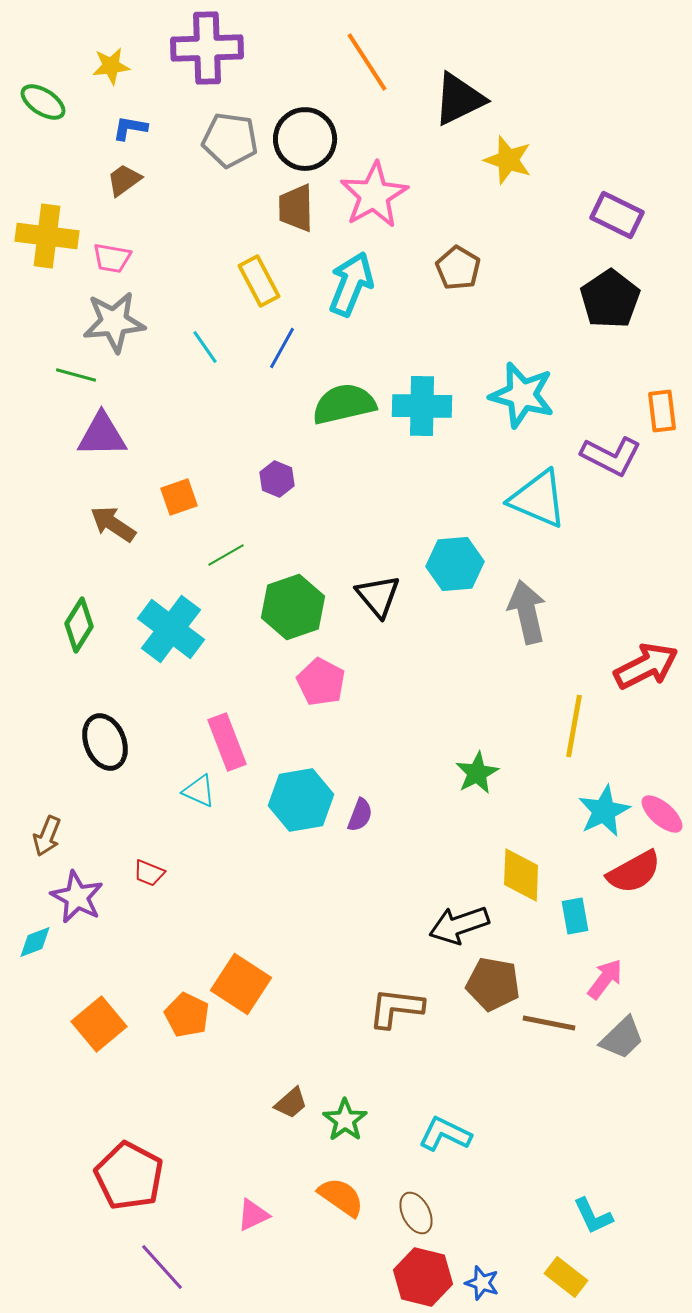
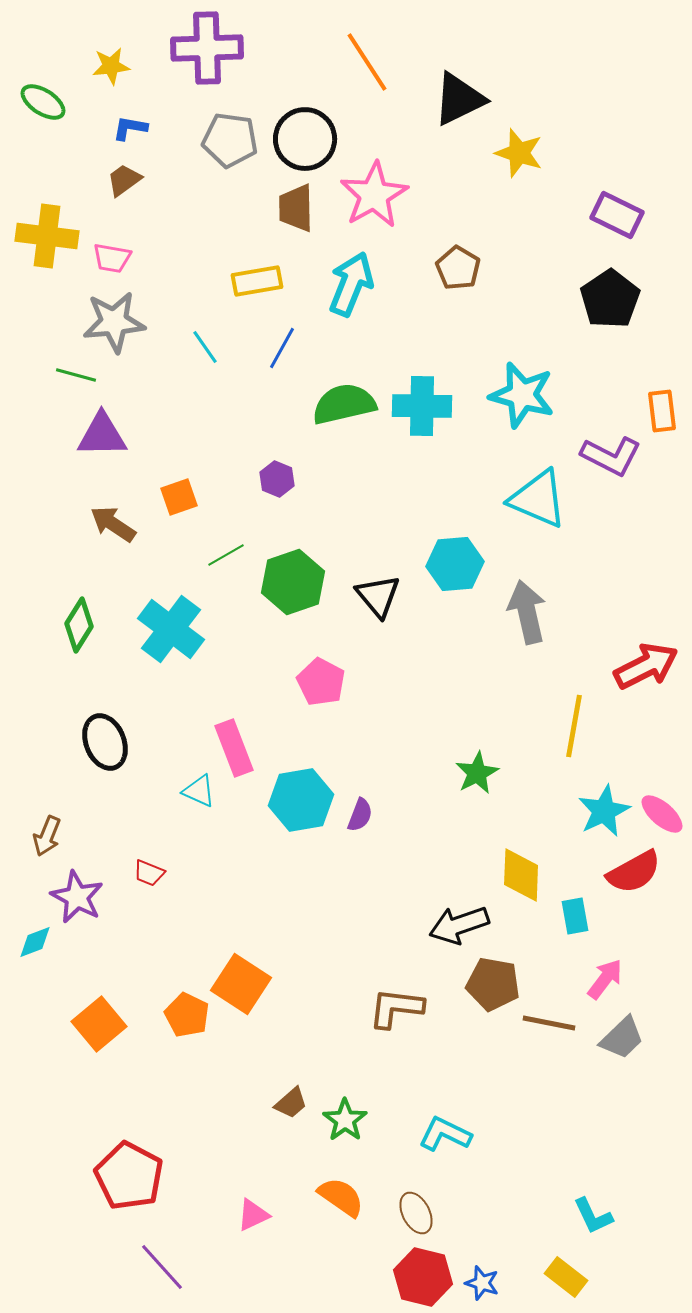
yellow star at (508, 160): moved 11 px right, 7 px up
yellow rectangle at (259, 281): moved 2 px left; rotated 72 degrees counterclockwise
green hexagon at (293, 607): moved 25 px up
pink rectangle at (227, 742): moved 7 px right, 6 px down
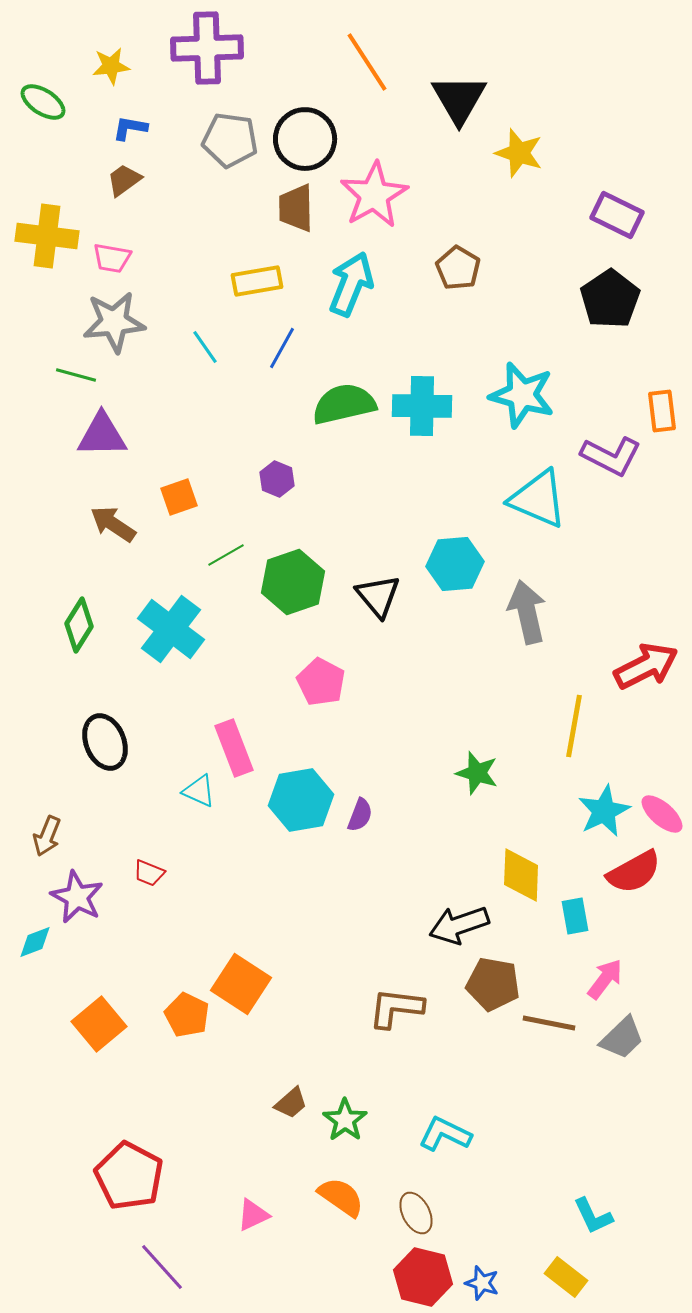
black triangle at (459, 99): rotated 34 degrees counterclockwise
green star at (477, 773): rotated 27 degrees counterclockwise
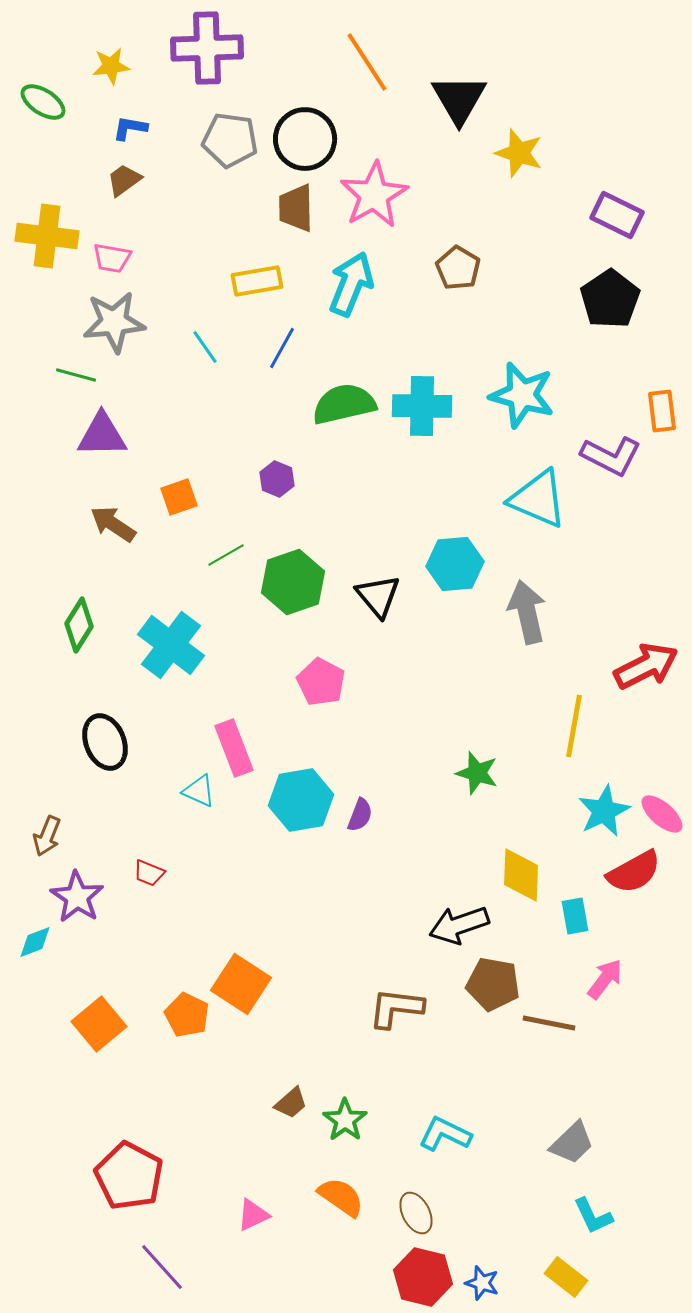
cyan cross at (171, 629): moved 16 px down
purple star at (77, 897): rotated 6 degrees clockwise
gray trapezoid at (622, 1038): moved 50 px left, 105 px down
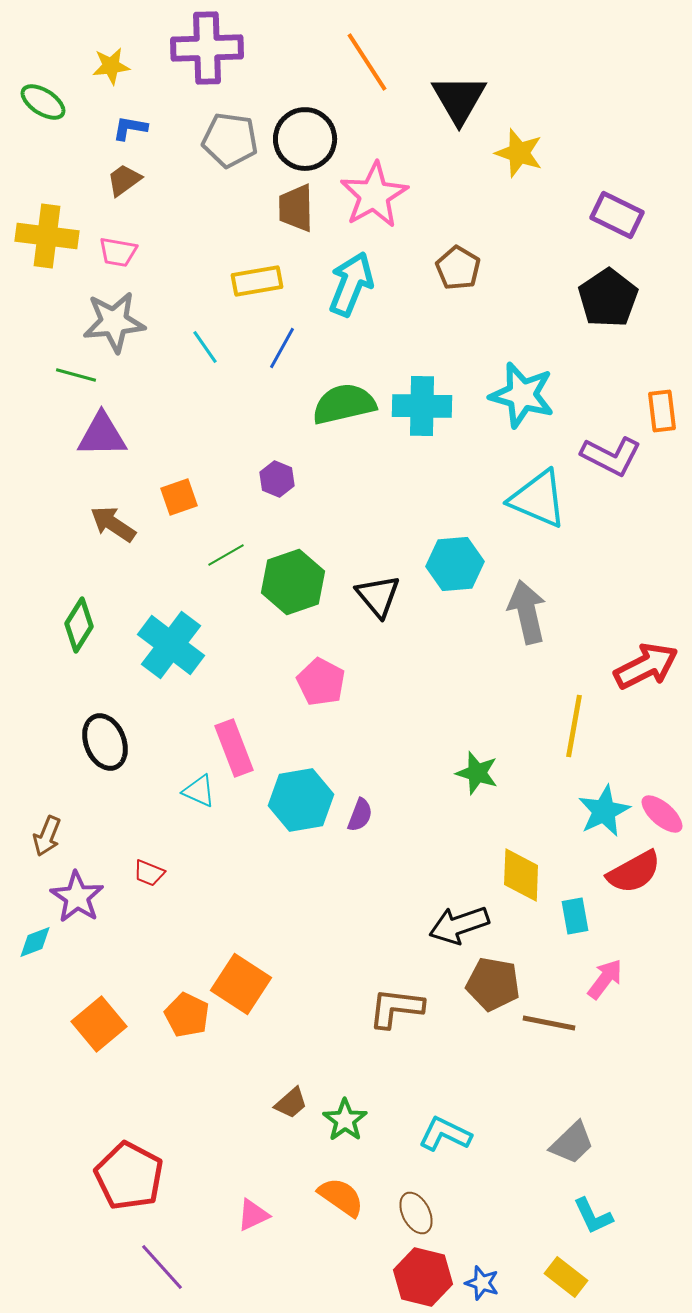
pink trapezoid at (112, 258): moved 6 px right, 6 px up
black pentagon at (610, 299): moved 2 px left, 1 px up
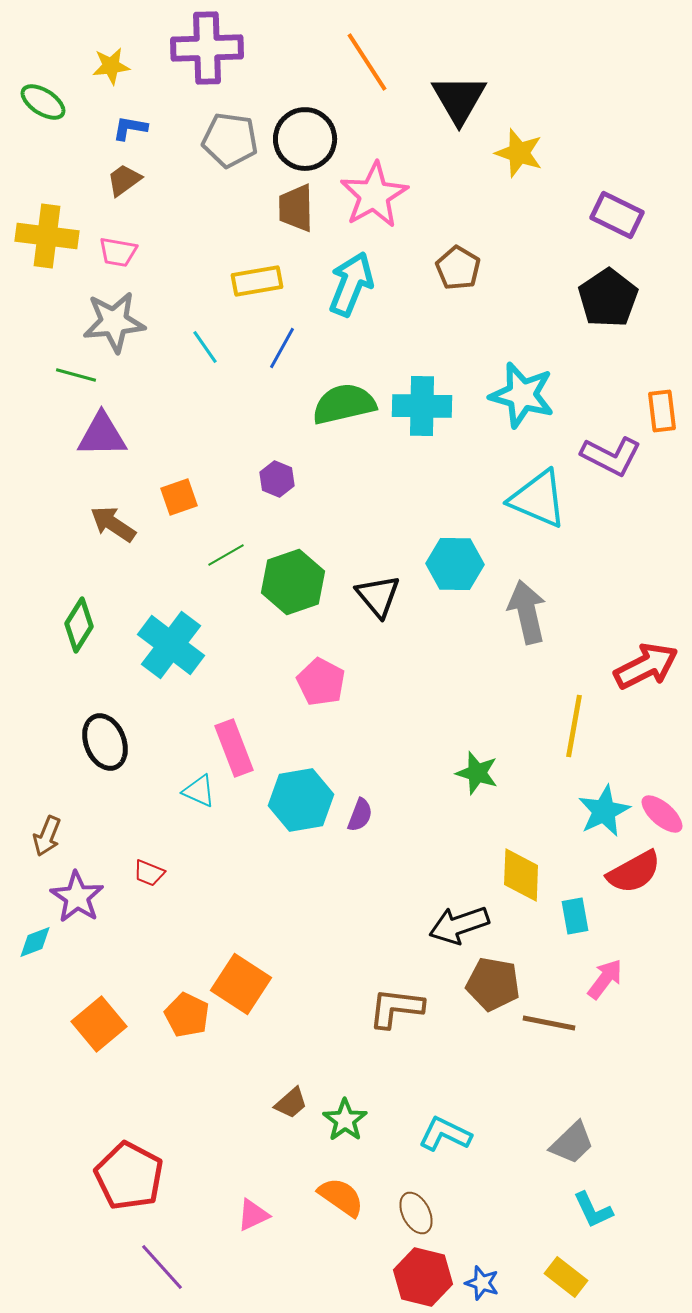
cyan hexagon at (455, 564): rotated 6 degrees clockwise
cyan L-shape at (593, 1216): moved 6 px up
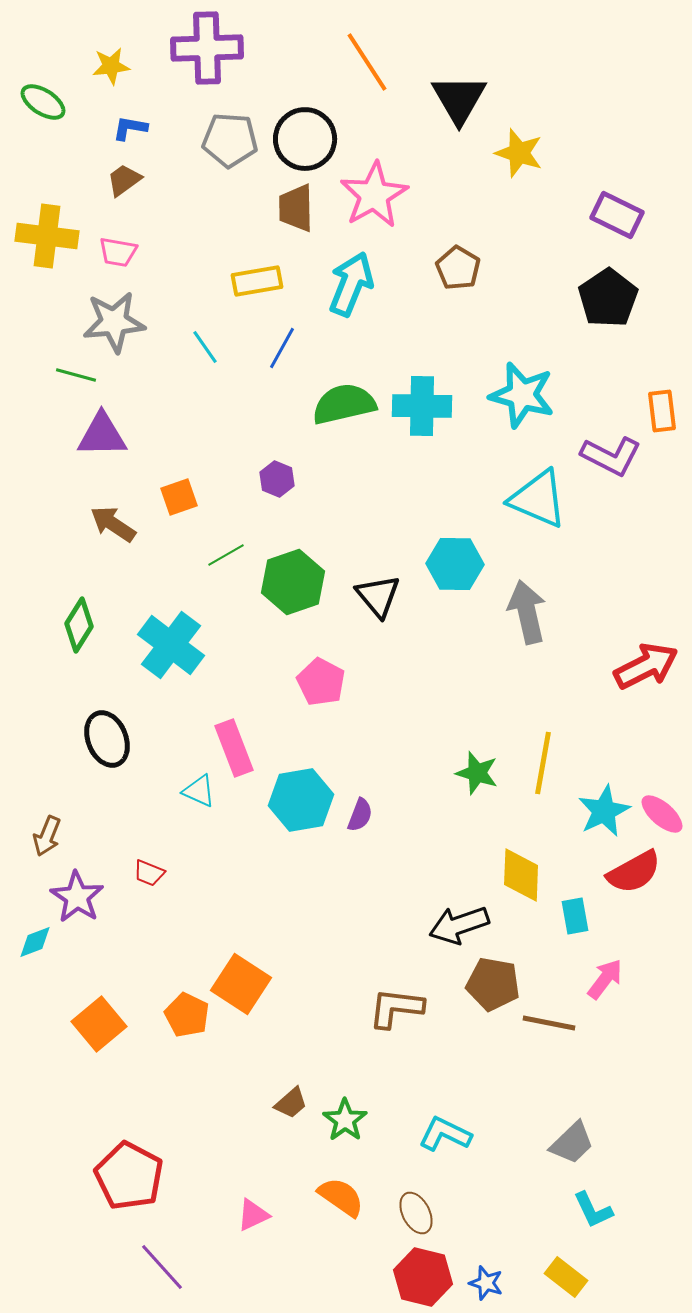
gray pentagon at (230, 140): rotated 4 degrees counterclockwise
yellow line at (574, 726): moved 31 px left, 37 px down
black ellipse at (105, 742): moved 2 px right, 3 px up
blue star at (482, 1283): moved 4 px right
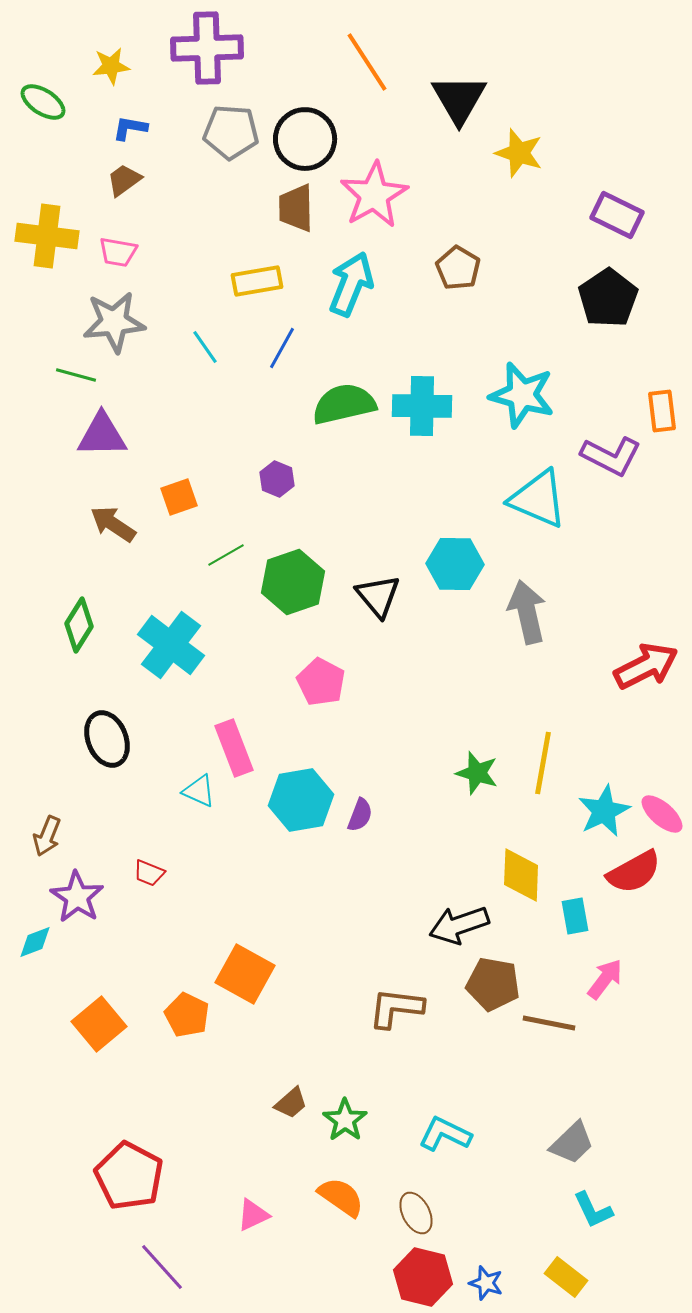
gray pentagon at (230, 140): moved 1 px right, 8 px up
orange square at (241, 984): moved 4 px right, 10 px up; rotated 4 degrees counterclockwise
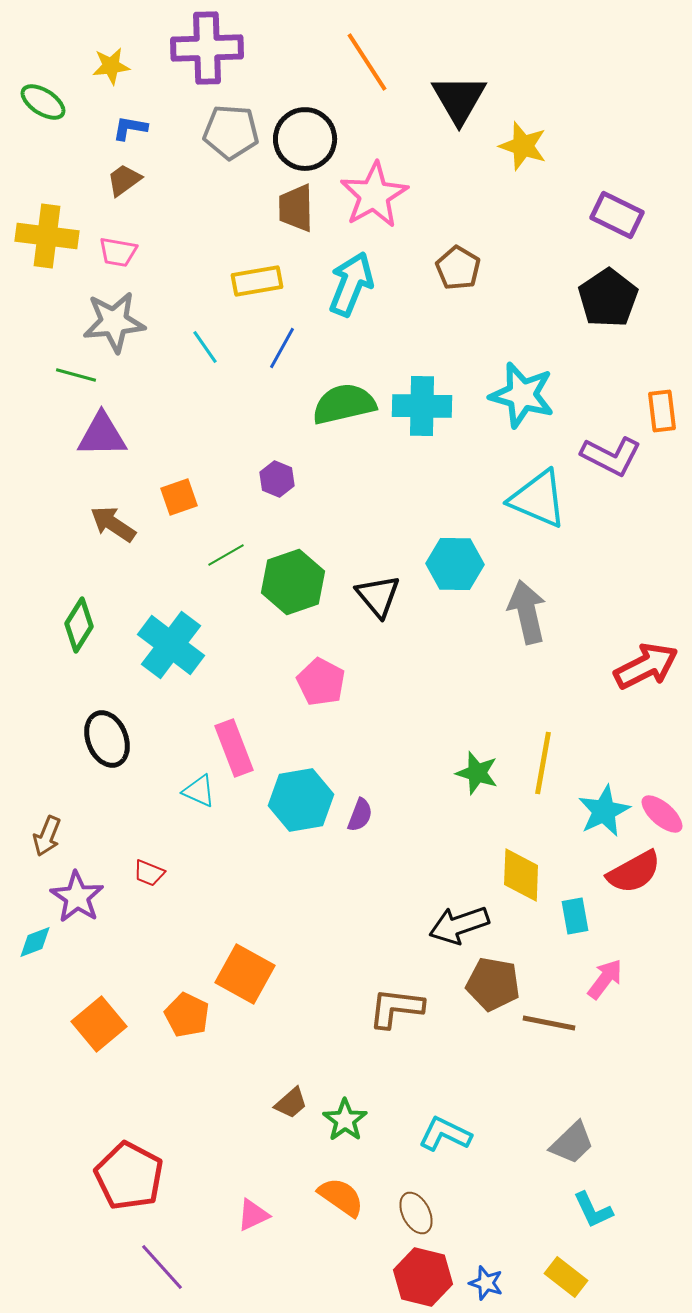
yellow star at (519, 153): moved 4 px right, 7 px up
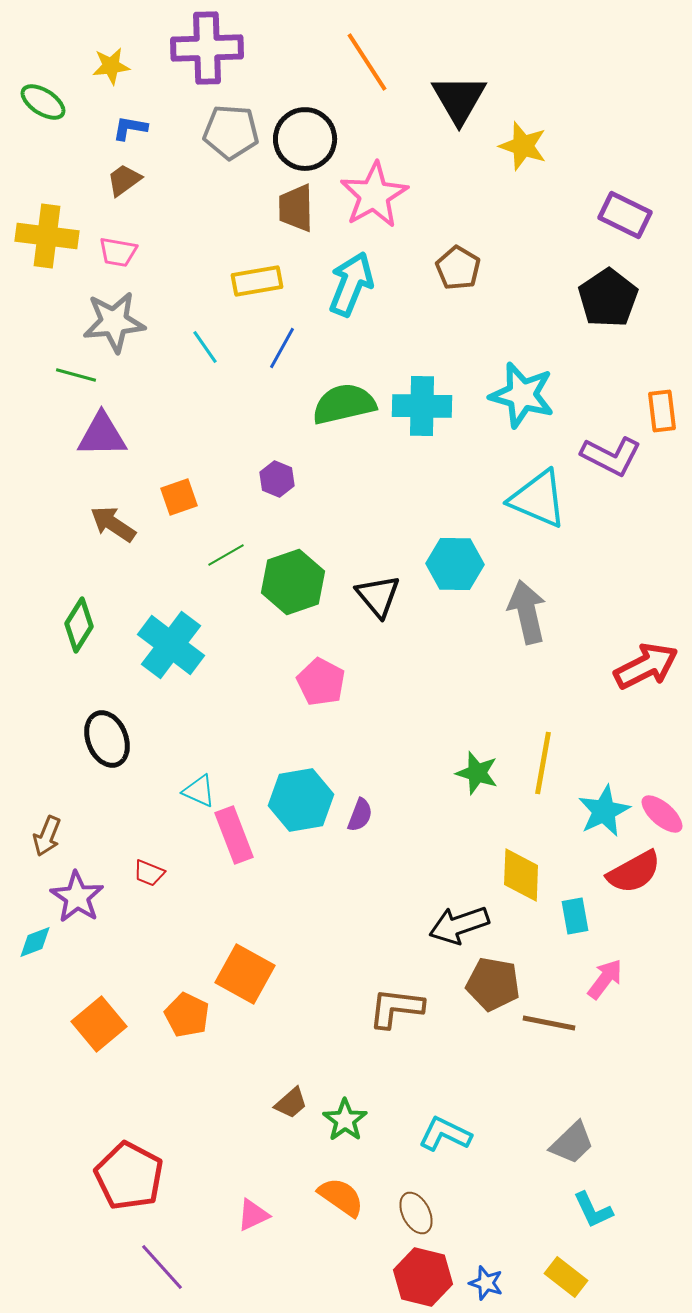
purple rectangle at (617, 215): moved 8 px right
pink rectangle at (234, 748): moved 87 px down
